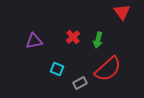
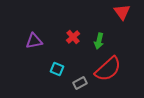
green arrow: moved 1 px right, 1 px down
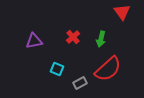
green arrow: moved 2 px right, 2 px up
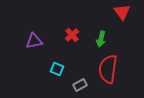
red cross: moved 1 px left, 2 px up
red semicircle: rotated 140 degrees clockwise
gray rectangle: moved 2 px down
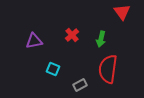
cyan square: moved 4 px left
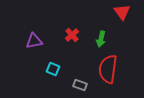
gray rectangle: rotated 48 degrees clockwise
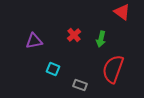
red triangle: rotated 18 degrees counterclockwise
red cross: moved 2 px right
red semicircle: moved 5 px right; rotated 12 degrees clockwise
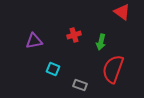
red cross: rotated 24 degrees clockwise
green arrow: moved 3 px down
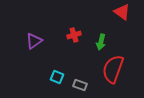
purple triangle: rotated 24 degrees counterclockwise
cyan square: moved 4 px right, 8 px down
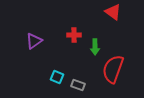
red triangle: moved 9 px left
red cross: rotated 16 degrees clockwise
green arrow: moved 6 px left, 5 px down; rotated 14 degrees counterclockwise
gray rectangle: moved 2 px left
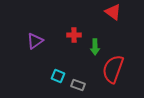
purple triangle: moved 1 px right
cyan square: moved 1 px right, 1 px up
